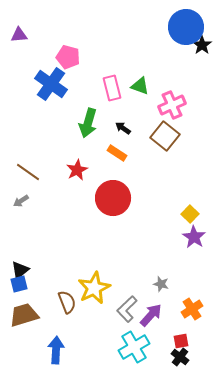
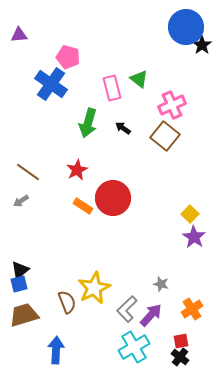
green triangle: moved 1 px left, 7 px up; rotated 18 degrees clockwise
orange rectangle: moved 34 px left, 53 px down
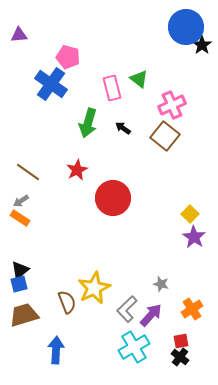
orange rectangle: moved 63 px left, 12 px down
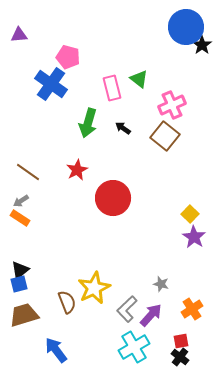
blue arrow: rotated 40 degrees counterclockwise
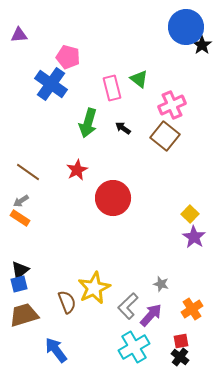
gray L-shape: moved 1 px right, 3 px up
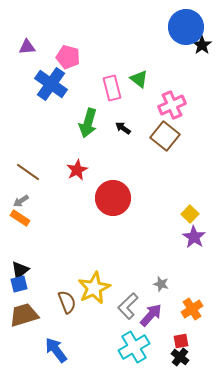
purple triangle: moved 8 px right, 12 px down
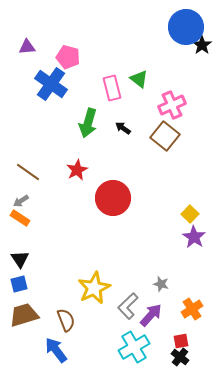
black triangle: moved 11 px up; rotated 24 degrees counterclockwise
brown semicircle: moved 1 px left, 18 px down
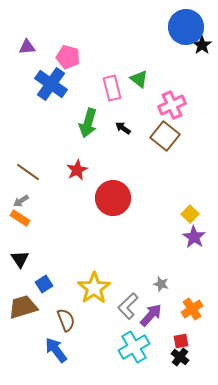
blue square: moved 25 px right; rotated 18 degrees counterclockwise
yellow star: rotated 8 degrees counterclockwise
brown trapezoid: moved 1 px left, 8 px up
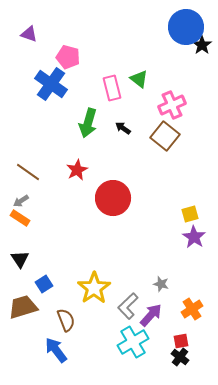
purple triangle: moved 2 px right, 13 px up; rotated 24 degrees clockwise
yellow square: rotated 30 degrees clockwise
cyan cross: moved 1 px left, 5 px up
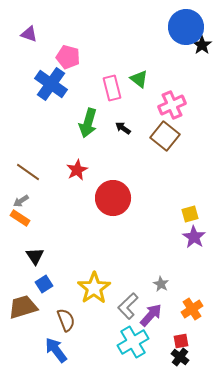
black triangle: moved 15 px right, 3 px up
gray star: rotated 14 degrees clockwise
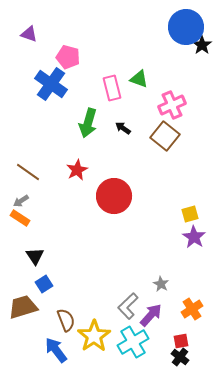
green triangle: rotated 18 degrees counterclockwise
red circle: moved 1 px right, 2 px up
yellow star: moved 48 px down
